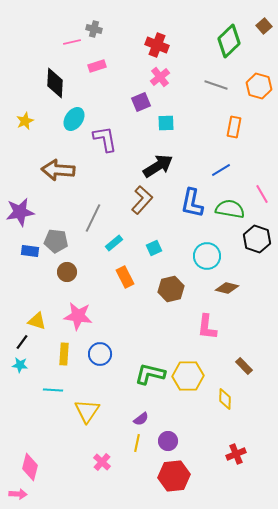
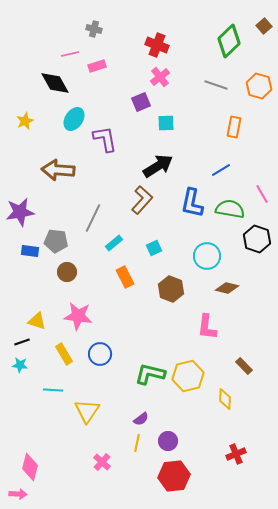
pink line at (72, 42): moved 2 px left, 12 px down
black diamond at (55, 83): rotated 32 degrees counterclockwise
brown hexagon at (171, 289): rotated 25 degrees counterclockwise
black line at (22, 342): rotated 35 degrees clockwise
yellow rectangle at (64, 354): rotated 35 degrees counterclockwise
yellow hexagon at (188, 376): rotated 12 degrees counterclockwise
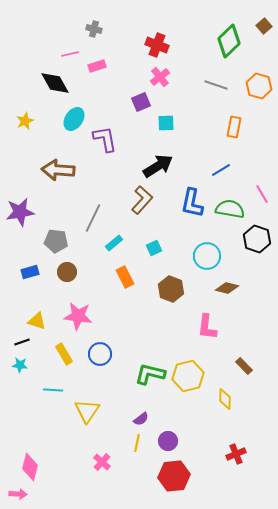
blue rectangle at (30, 251): moved 21 px down; rotated 24 degrees counterclockwise
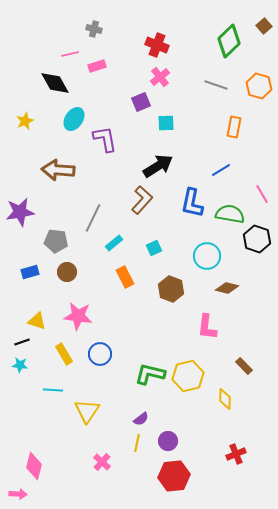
green semicircle at (230, 209): moved 5 px down
pink diamond at (30, 467): moved 4 px right, 1 px up
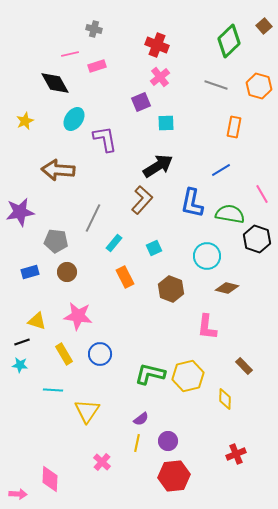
cyan rectangle at (114, 243): rotated 12 degrees counterclockwise
pink diamond at (34, 466): moved 16 px right, 13 px down; rotated 12 degrees counterclockwise
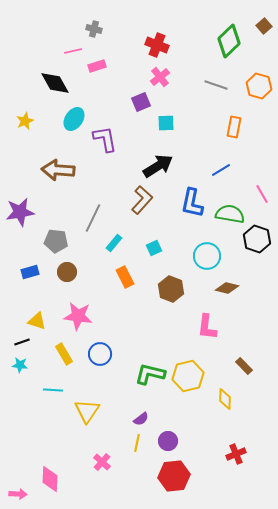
pink line at (70, 54): moved 3 px right, 3 px up
